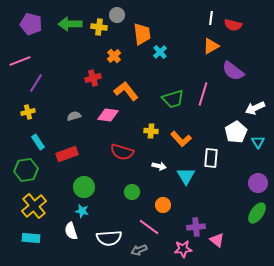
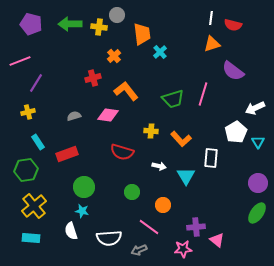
orange triangle at (211, 46): moved 1 px right, 2 px up; rotated 12 degrees clockwise
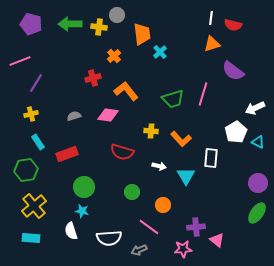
yellow cross at (28, 112): moved 3 px right, 2 px down
cyan triangle at (258, 142): rotated 32 degrees counterclockwise
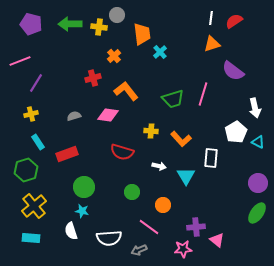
red semicircle at (233, 25): moved 1 px right, 4 px up; rotated 132 degrees clockwise
white arrow at (255, 108): rotated 78 degrees counterclockwise
green hexagon at (26, 170): rotated 10 degrees counterclockwise
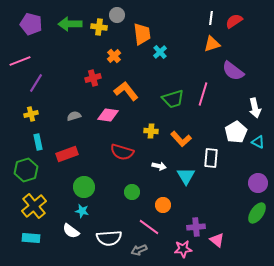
cyan rectangle at (38, 142): rotated 21 degrees clockwise
white semicircle at (71, 231): rotated 36 degrees counterclockwise
